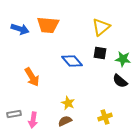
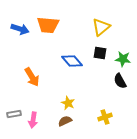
black semicircle: rotated 21 degrees clockwise
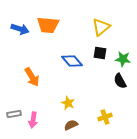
brown semicircle: moved 6 px right, 4 px down
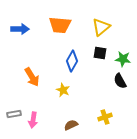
orange trapezoid: moved 12 px right
blue arrow: rotated 18 degrees counterclockwise
blue diamond: rotated 70 degrees clockwise
yellow star: moved 5 px left, 13 px up
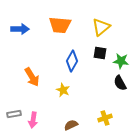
green star: moved 2 px left, 2 px down
black semicircle: moved 2 px down
yellow cross: moved 1 px down
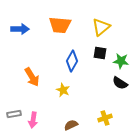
black semicircle: rotated 28 degrees counterclockwise
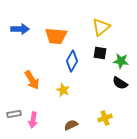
orange trapezoid: moved 4 px left, 11 px down
orange arrow: moved 3 px down
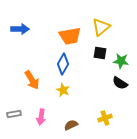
orange trapezoid: moved 14 px right; rotated 15 degrees counterclockwise
blue diamond: moved 9 px left, 3 px down
pink arrow: moved 8 px right, 3 px up
